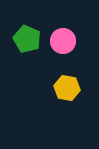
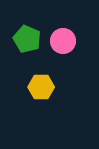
yellow hexagon: moved 26 px left, 1 px up; rotated 10 degrees counterclockwise
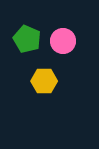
yellow hexagon: moved 3 px right, 6 px up
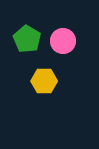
green pentagon: rotated 8 degrees clockwise
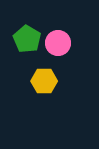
pink circle: moved 5 px left, 2 px down
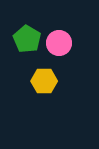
pink circle: moved 1 px right
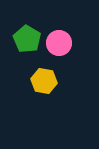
yellow hexagon: rotated 10 degrees clockwise
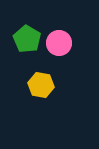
yellow hexagon: moved 3 px left, 4 px down
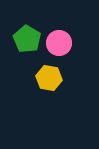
yellow hexagon: moved 8 px right, 7 px up
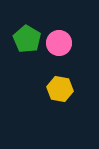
yellow hexagon: moved 11 px right, 11 px down
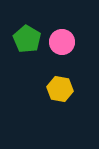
pink circle: moved 3 px right, 1 px up
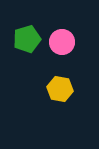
green pentagon: rotated 24 degrees clockwise
